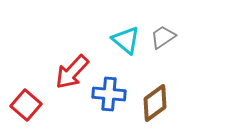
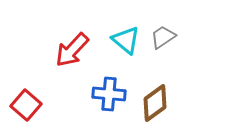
red arrow: moved 22 px up
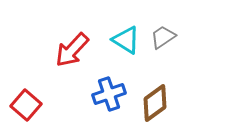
cyan triangle: rotated 8 degrees counterclockwise
blue cross: rotated 24 degrees counterclockwise
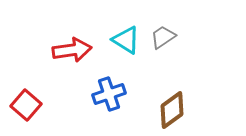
red arrow: rotated 141 degrees counterclockwise
brown diamond: moved 17 px right, 7 px down
